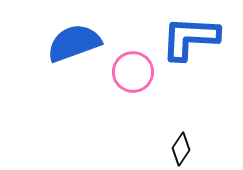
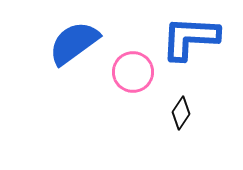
blue semicircle: rotated 16 degrees counterclockwise
black diamond: moved 36 px up
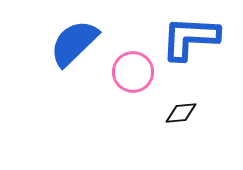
blue semicircle: rotated 8 degrees counterclockwise
black diamond: rotated 52 degrees clockwise
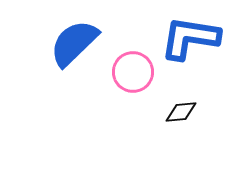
blue L-shape: rotated 6 degrees clockwise
black diamond: moved 1 px up
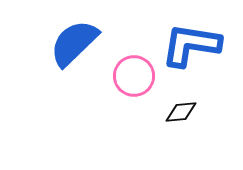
blue L-shape: moved 1 px right, 7 px down
pink circle: moved 1 px right, 4 px down
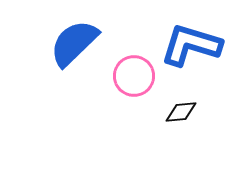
blue L-shape: rotated 8 degrees clockwise
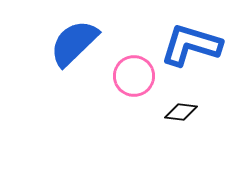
black diamond: rotated 12 degrees clockwise
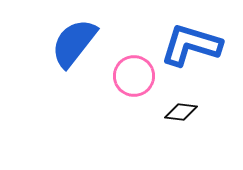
blue semicircle: rotated 8 degrees counterclockwise
